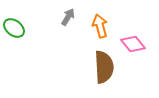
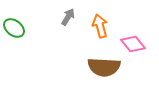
brown semicircle: rotated 96 degrees clockwise
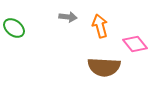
gray arrow: rotated 66 degrees clockwise
pink diamond: moved 2 px right
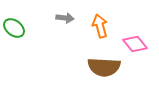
gray arrow: moved 3 px left, 1 px down
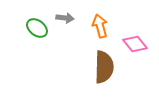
green ellipse: moved 23 px right
brown semicircle: rotated 92 degrees counterclockwise
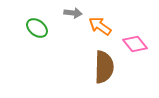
gray arrow: moved 8 px right, 5 px up
orange arrow: rotated 40 degrees counterclockwise
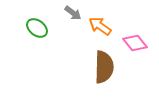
gray arrow: rotated 30 degrees clockwise
pink diamond: moved 1 px up
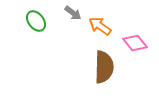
green ellipse: moved 1 px left, 7 px up; rotated 15 degrees clockwise
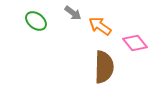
green ellipse: rotated 15 degrees counterclockwise
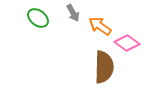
gray arrow: rotated 24 degrees clockwise
green ellipse: moved 2 px right, 3 px up
pink diamond: moved 8 px left; rotated 15 degrees counterclockwise
